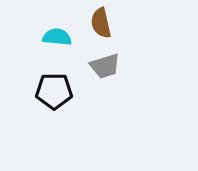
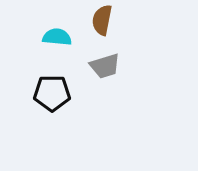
brown semicircle: moved 1 px right, 3 px up; rotated 24 degrees clockwise
black pentagon: moved 2 px left, 2 px down
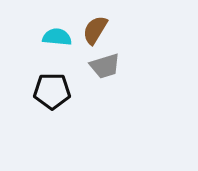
brown semicircle: moved 7 px left, 10 px down; rotated 20 degrees clockwise
black pentagon: moved 2 px up
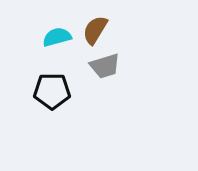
cyan semicircle: rotated 20 degrees counterclockwise
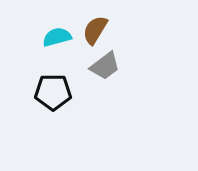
gray trapezoid: rotated 20 degrees counterclockwise
black pentagon: moved 1 px right, 1 px down
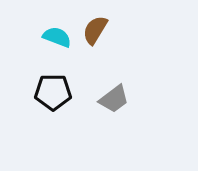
cyan semicircle: rotated 36 degrees clockwise
gray trapezoid: moved 9 px right, 33 px down
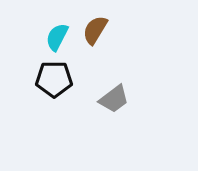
cyan semicircle: rotated 84 degrees counterclockwise
black pentagon: moved 1 px right, 13 px up
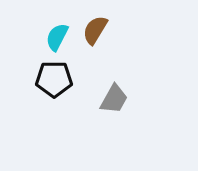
gray trapezoid: rotated 24 degrees counterclockwise
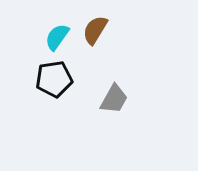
cyan semicircle: rotated 8 degrees clockwise
black pentagon: rotated 9 degrees counterclockwise
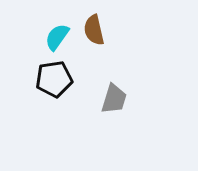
brown semicircle: moved 1 px left; rotated 44 degrees counterclockwise
gray trapezoid: rotated 12 degrees counterclockwise
